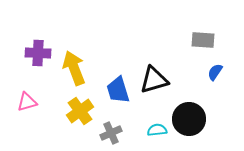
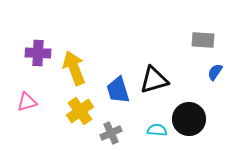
cyan semicircle: rotated 12 degrees clockwise
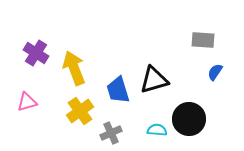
purple cross: moved 2 px left; rotated 30 degrees clockwise
